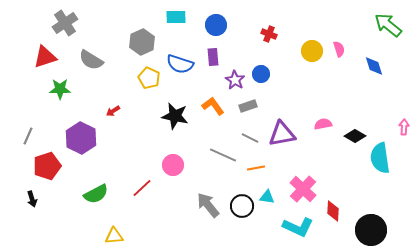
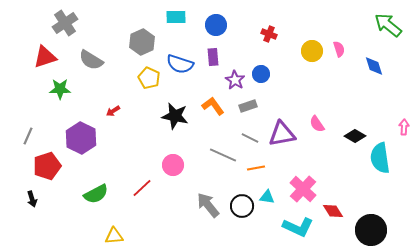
pink semicircle at (323, 124): moved 6 px left; rotated 114 degrees counterclockwise
red diamond at (333, 211): rotated 35 degrees counterclockwise
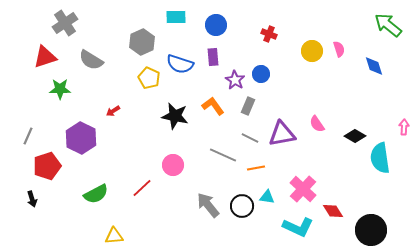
gray rectangle at (248, 106): rotated 48 degrees counterclockwise
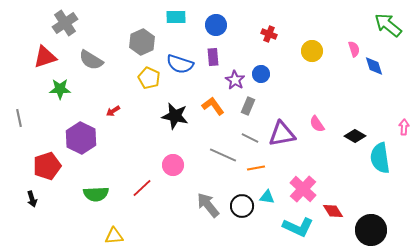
pink semicircle at (339, 49): moved 15 px right
gray line at (28, 136): moved 9 px left, 18 px up; rotated 36 degrees counterclockwise
green semicircle at (96, 194): rotated 25 degrees clockwise
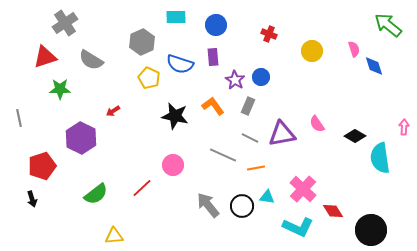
blue circle at (261, 74): moved 3 px down
red pentagon at (47, 166): moved 5 px left
green semicircle at (96, 194): rotated 35 degrees counterclockwise
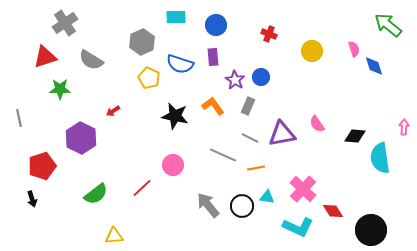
black diamond at (355, 136): rotated 25 degrees counterclockwise
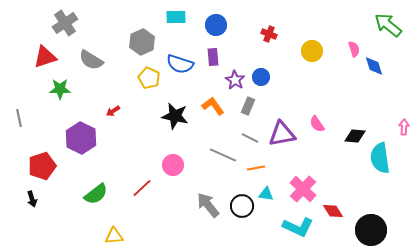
cyan triangle at (267, 197): moved 1 px left, 3 px up
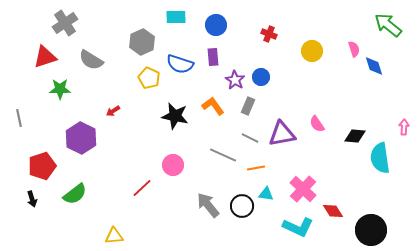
green semicircle at (96, 194): moved 21 px left
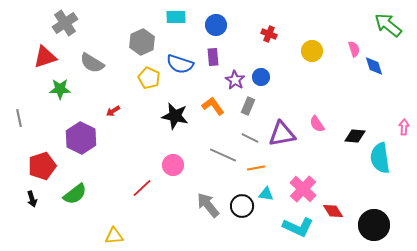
gray semicircle at (91, 60): moved 1 px right, 3 px down
black circle at (371, 230): moved 3 px right, 5 px up
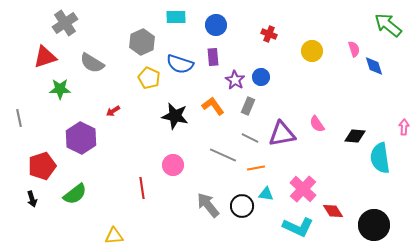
red line at (142, 188): rotated 55 degrees counterclockwise
